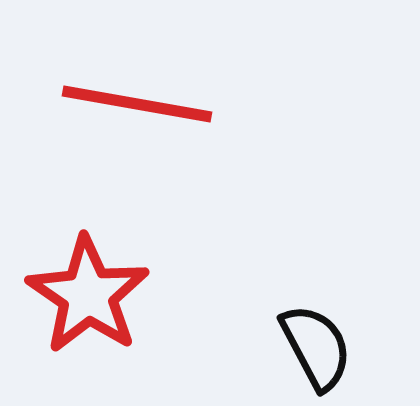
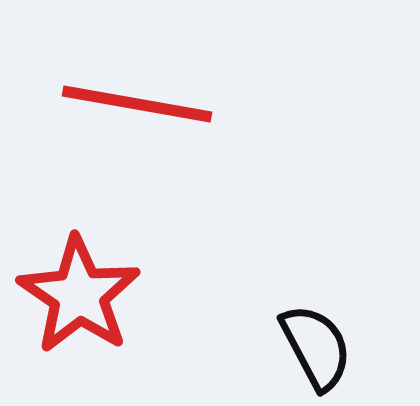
red star: moved 9 px left
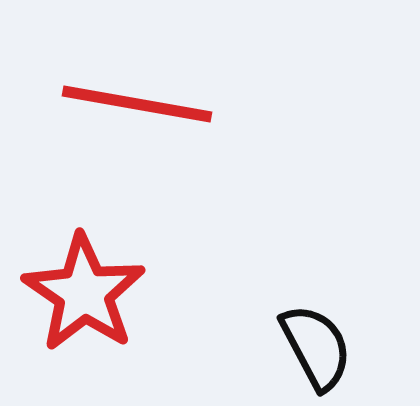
red star: moved 5 px right, 2 px up
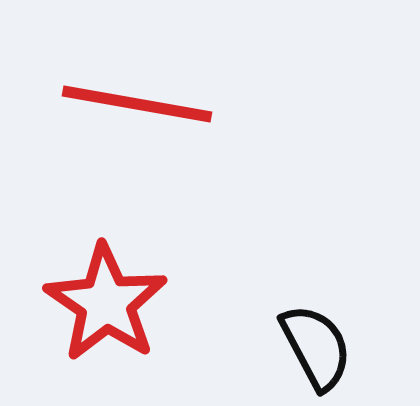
red star: moved 22 px right, 10 px down
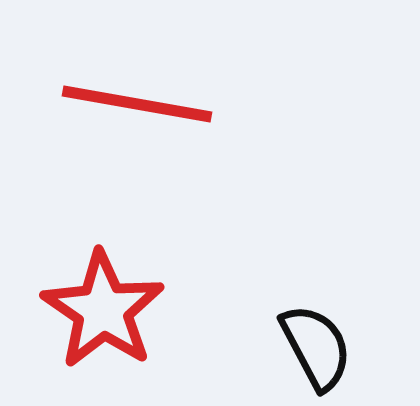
red star: moved 3 px left, 7 px down
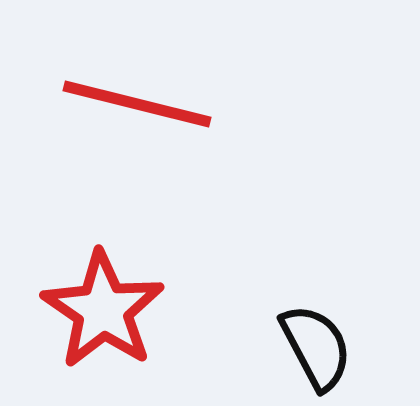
red line: rotated 4 degrees clockwise
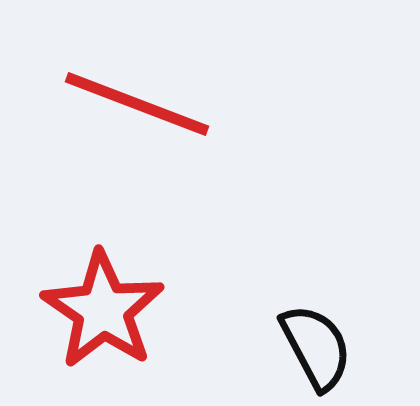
red line: rotated 7 degrees clockwise
